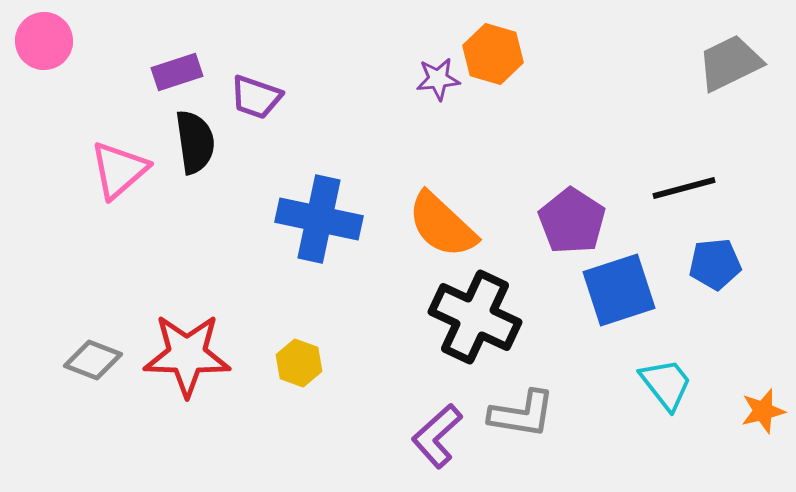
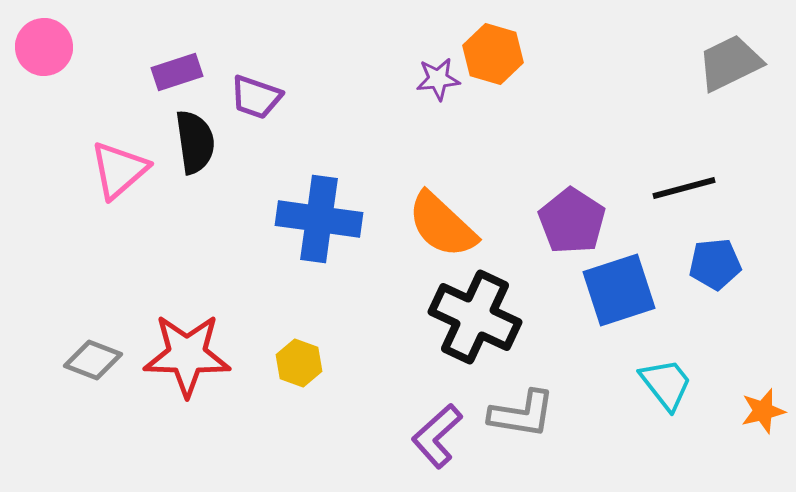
pink circle: moved 6 px down
blue cross: rotated 4 degrees counterclockwise
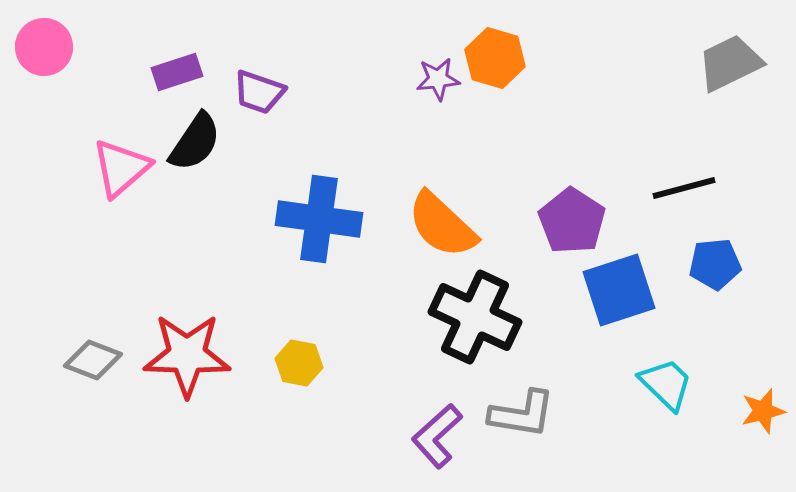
orange hexagon: moved 2 px right, 4 px down
purple trapezoid: moved 3 px right, 5 px up
black semicircle: rotated 42 degrees clockwise
pink triangle: moved 2 px right, 2 px up
yellow hexagon: rotated 9 degrees counterclockwise
cyan trapezoid: rotated 8 degrees counterclockwise
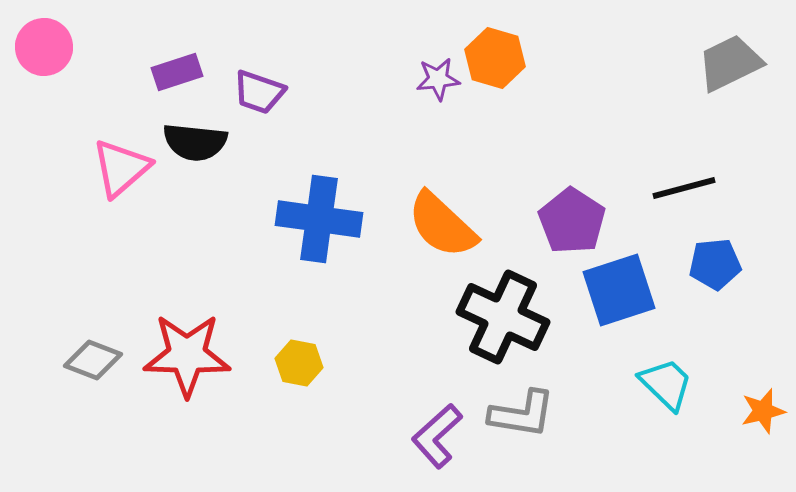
black semicircle: rotated 62 degrees clockwise
black cross: moved 28 px right
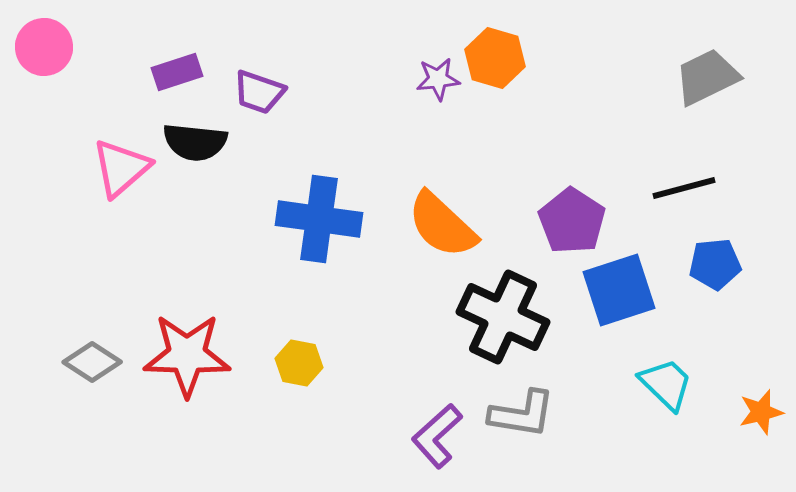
gray trapezoid: moved 23 px left, 14 px down
gray diamond: moved 1 px left, 2 px down; rotated 12 degrees clockwise
orange star: moved 2 px left, 1 px down
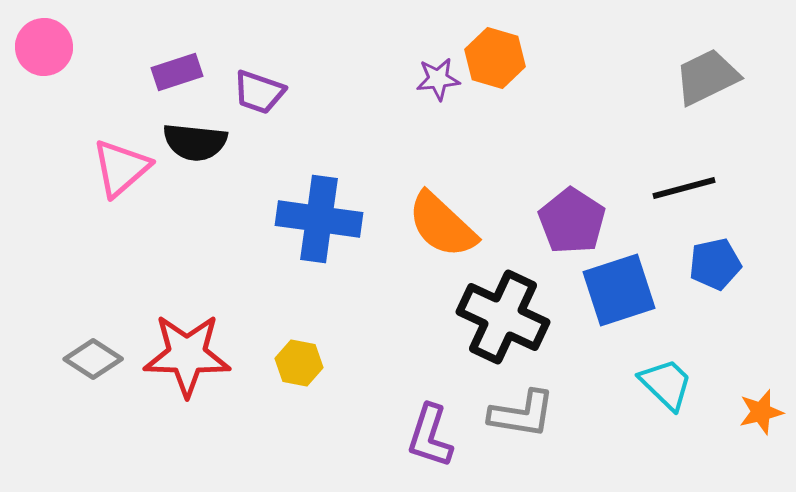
blue pentagon: rotated 6 degrees counterclockwise
gray diamond: moved 1 px right, 3 px up
purple L-shape: moved 7 px left; rotated 30 degrees counterclockwise
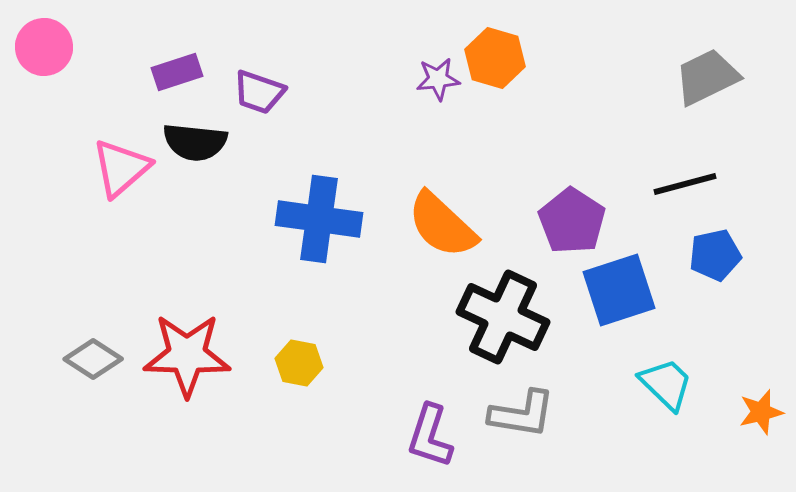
black line: moved 1 px right, 4 px up
blue pentagon: moved 9 px up
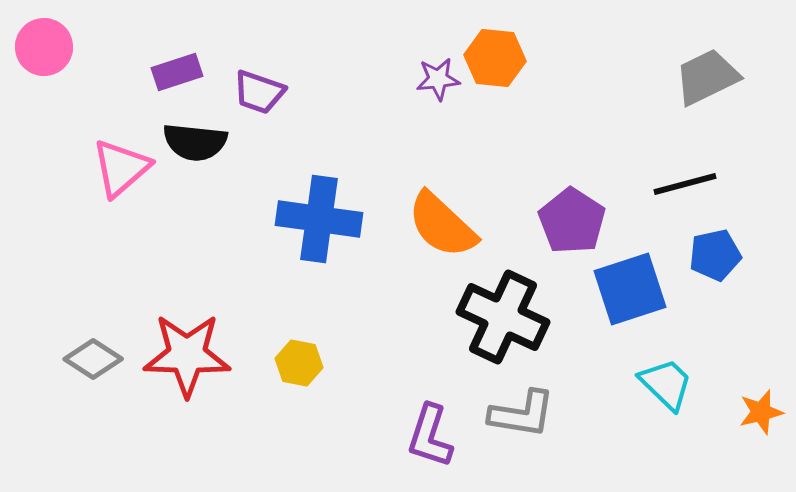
orange hexagon: rotated 10 degrees counterclockwise
blue square: moved 11 px right, 1 px up
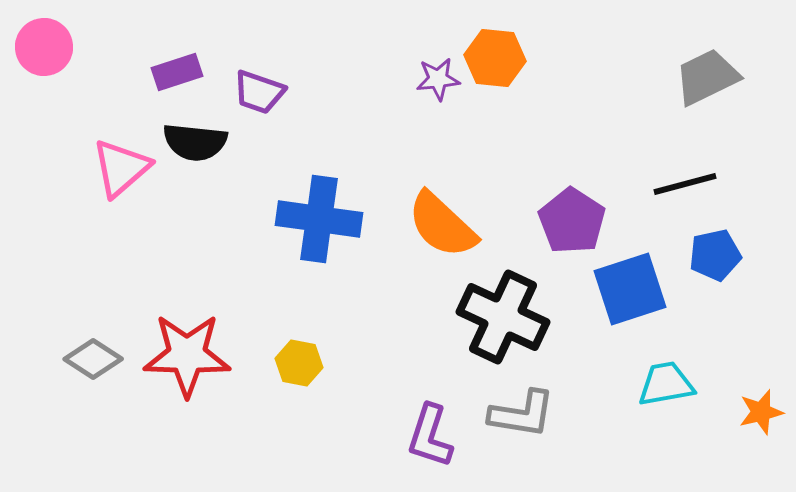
cyan trapezoid: rotated 54 degrees counterclockwise
